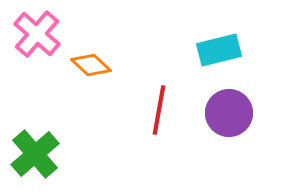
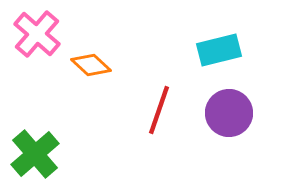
red line: rotated 9 degrees clockwise
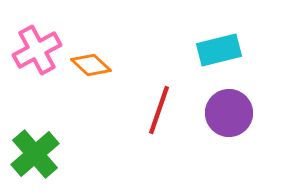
pink cross: moved 16 px down; rotated 21 degrees clockwise
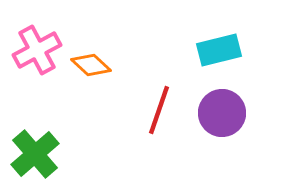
purple circle: moved 7 px left
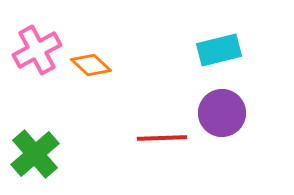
red line: moved 3 px right, 28 px down; rotated 69 degrees clockwise
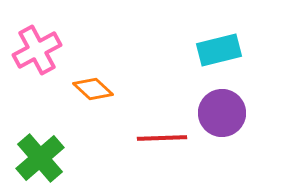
orange diamond: moved 2 px right, 24 px down
green cross: moved 5 px right, 4 px down
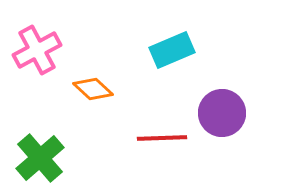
cyan rectangle: moved 47 px left; rotated 9 degrees counterclockwise
